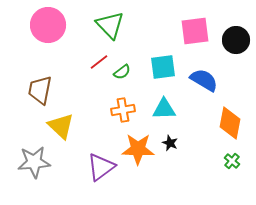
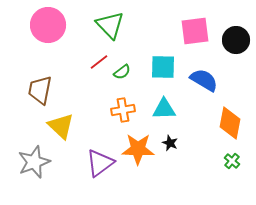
cyan square: rotated 8 degrees clockwise
gray star: rotated 16 degrees counterclockwise
purple triangle: moved 1 px left, 4 px up
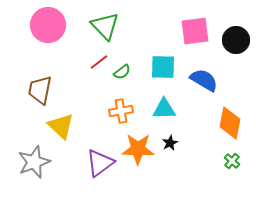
green triangle: moved 5 px left, 1 px down
orange cross: moved 2 px left, 1 px down
black star: rotated 21 degrees clockwise
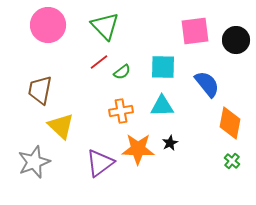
blue semicircle: moved 3 px right, 4 px down; rotated 20 degrees clockwise
cyan triangle: moved 2 px left, 3 px up
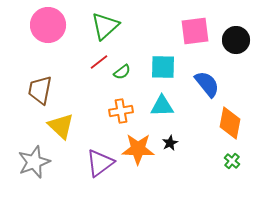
green triangle: rotated 32 degrees clockwise
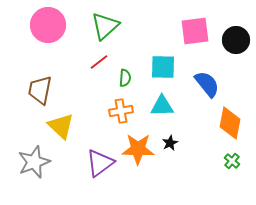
green semicircle: moved 3 px right, 6 px down; rotated 48 degrees counterclockwise
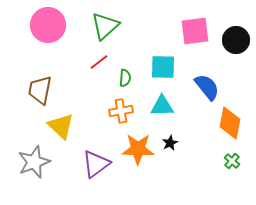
blue semicircle: moved 3 px down
purple triangle: moved 4 px left, 1 px down
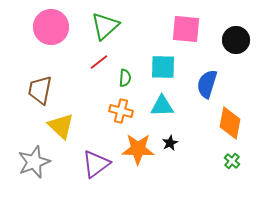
pink circle: moved 3 px right, 2 px down
pink square: moved 9 px left, 2 px up; rotated 12 degrees clockwise
blue semicircle: moved 3 px up; rotated 124 degrees counterclockwise
orange cross: rotated 25 degrees clockwise
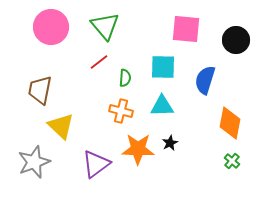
green triangle: rotated 28 degrees counterclockwise
blue semicircle: moved 2 px left, 4 px up
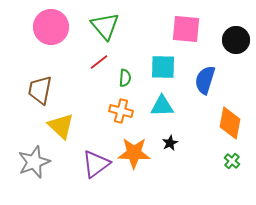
orange star: moved 4 px left, 4 px down
